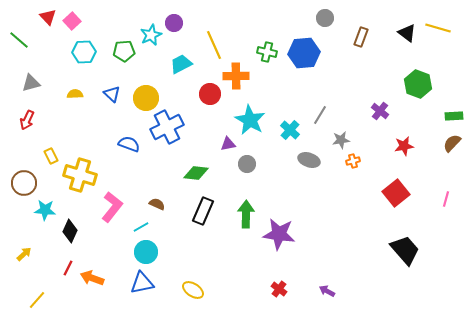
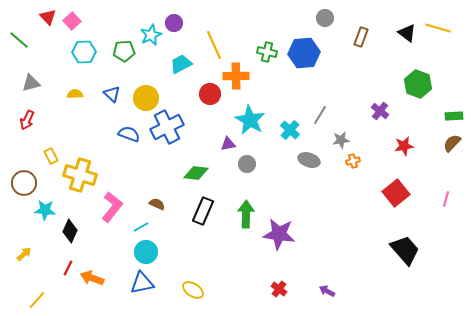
blue semicircle at (129, 144): moved 10 px up
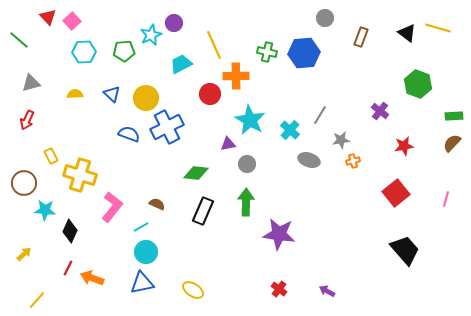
green arrow at (246, 214): moved 12 px up
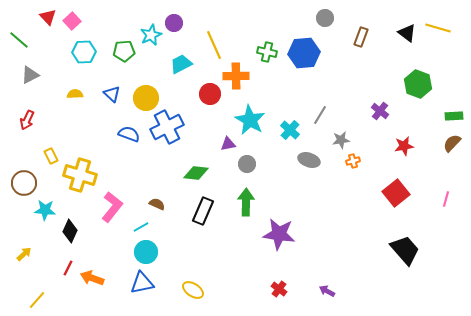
gray triangle at (31, 83): moved 1 px left, 8 px up; rotated 12 degrees counterclockwise
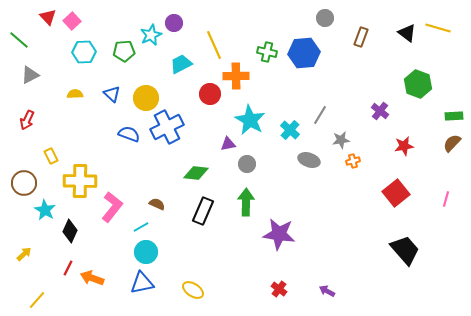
yellow cross at (80, 175): moved 6 px down; rotated 16 degrees counterclockwise
cyan star at (45, 210): rotated 25 degrees clockwise
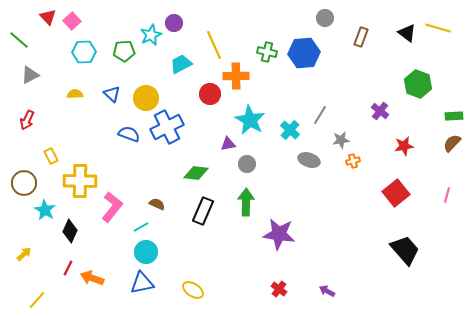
pink line at (446, 199): moved 1 px right, 4 px up
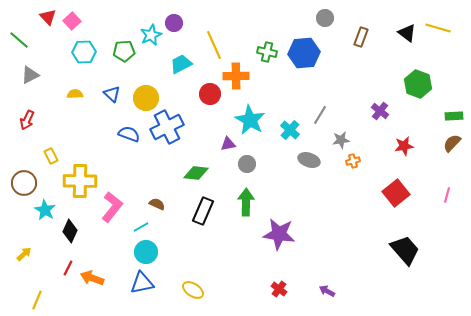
yellow line at (37, 300): rotated 18 degrees counterclockwise
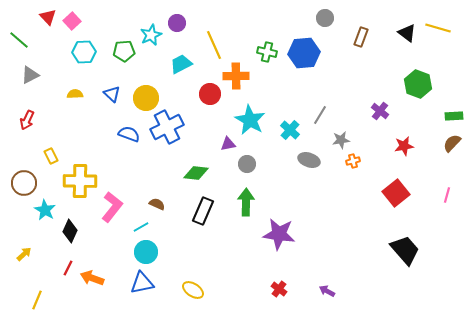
purple circle at (174, 23): moved 3 px right
